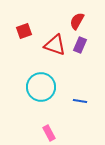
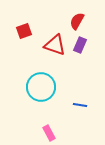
blue line: moved 4 px down
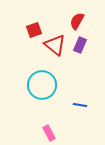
red square: moved 10 px right, 1 px up
red triangle: rotated 20 degrees clockwise
cyan circle: moved 1 px right, 2 px up
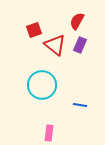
pink rectangle: rotated 35 degrees clockwise
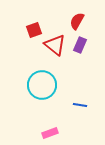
pink rectangle: moved 1 px right; rotated 63 degrees clockwise
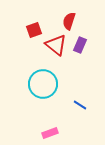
red semicircle: moved 8 px left; rotated 12 degrees counterclockwise
red triangle: moved 1 px right
cyan circle: moved 1 px right, 1 px up
blue line: rotated 24 degrees clockwise
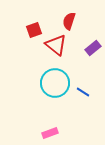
purple rectangle: moved 13 px right, 3 px down; rotated 28 degrees clockwise
cyan circle: moved 12 px right, 1 px up
blue line: moved 3 px right, 13 px up
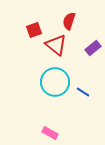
cyan circle: moved 1 px up
pink rectangle: rotated 49 degrees clockwise
